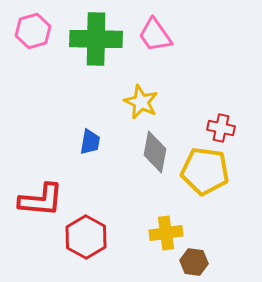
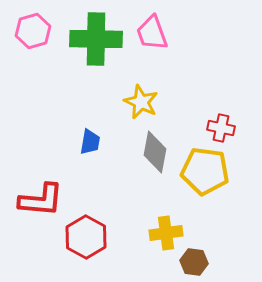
pink trapezoid: moved 3 px left, 2 px up; rotated 15 degrees clockwise
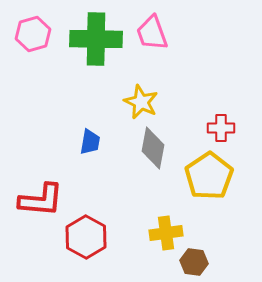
pink hexagon: moved 3 px down
red cross: rotated 12 degrees counterclockwise
gray diamond: moved 2 px left, 4 px up
yellow pentagon: moved 4 px right, 5 px down; rotated 30 degrees clockwise
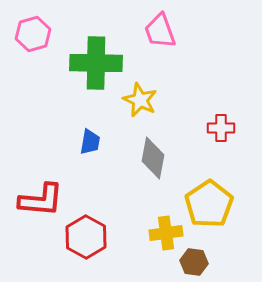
pink trapezoid: moved 8 px right, 2 px up
green cross: moved 24 px down
yellow star: moved 1 px left, 2 px up
gray diamond: moved 10 px down
yellow pentagon: moved 28 px down
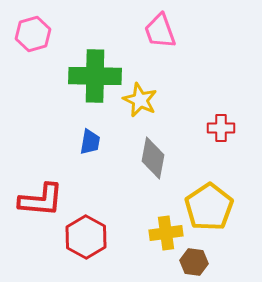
green cross: moved 1 px left, 13 px down
yellow pentagon: moved 3 px down
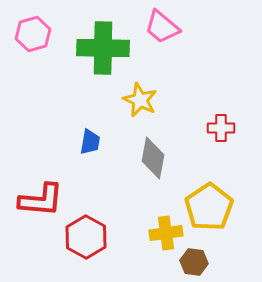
pink trapezoid: moved 2 px right, 4 px up; rotated 30 degrees counterclockwise
green cross: moved 8 px right, 28 px up
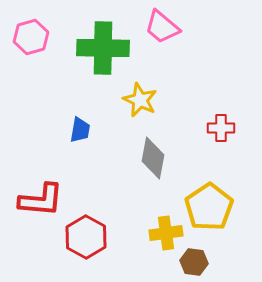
pink hexagon: moved 2 px left, 3 px down
blue trapezoid: moved 10 px left, 12 px up
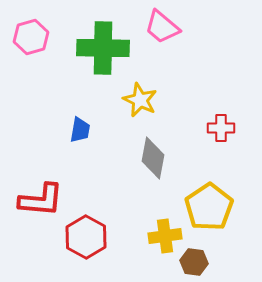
yellow cross: moved 1 px left, 3 px down
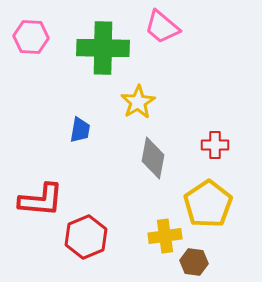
pink hexagon: rotated 20 degrees clockwise
yellow star: moved 2 px left, 2 px down; rotated 16 degrees clockwise
red cross: moved 6 px left, 17 px down
yellow pentagon: moved 1 px left, 3 px up
red hexagon: rotated 9 degrees clockwise
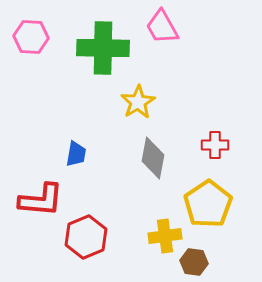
pink trapezoid: rotated 21 degrees clockwise
blue trapezoid: moved 4 px left, 24 px down
